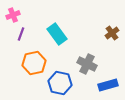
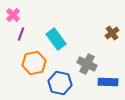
pink cross: rotated 24 degrees counterclockwise
cyan rectangle: moved 1 px left, 5 px down
blue rectangle: moved 3 px up; rotated 18 degrees clockwise
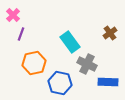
brown cross: moved 2 px left
cyan rectangle: moved 14 px right, 3 px down
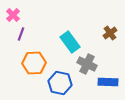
orange hexagon: rotated 10 degrees clockwise
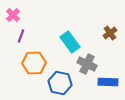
purple line: moved 2 px down
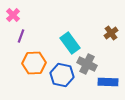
brown cross: moved 1 px right
cyan rectangle: moved 1 px down
blue hexagon: moved 2 px right, 8 px up
